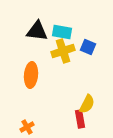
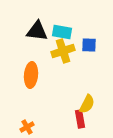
blue square: moved 1 px right, 2 px up; rotated 21 degrees counterclockwise
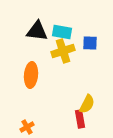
blue square: moved 1 px right, 2 px up
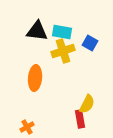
blue square: rotated 28 degrees clockwise
orange ellipse: moved 4 px right, 3 px down
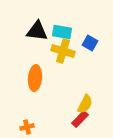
yellow cross: rotated 35 degrees clockwise
yellow semicircle: moved 2 px left
red rectangle: rotated 54 degrees clockwise
orange cross: rotated 16 degrees clockwise
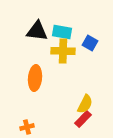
yellow cross: rotated 15 degrees counterclockwise
red rectangle: moved 3 px right
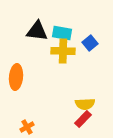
cyan rectangle: moved 1 px down
blue square: rotated 21 degrees clockwise
orange ellipse: moved 19 px left, 1 px up
yellow semicircle: rotated 60 degrees clockwise
orange cross: rotated 16 degrees counterclockwise
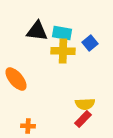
orange ellipse: moved 2 px down; rotated 45 degrees counterclockwise
orange cross: moved 1 px right, 1 px up; rotated 32 degrees clockwise
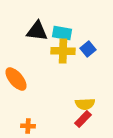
blue square: moved 2 px left, 6 px down
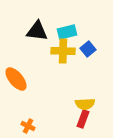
cyan rectangle: moved 5 px right, 1 px up; rotated 24 degrees counterclockwise
red rectangle: rotated 24 degrees counterclockwise
orange cross: rotated 24 degrees clockwise
